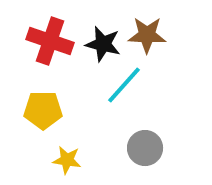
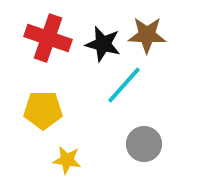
red cross: moved 2 px left, 3 px up
gray circle: moved 1 px left, 4 px up
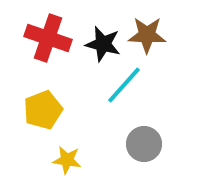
yellow pentagon: rotated 21 degrees counterclockwise
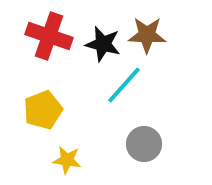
red cross: moved 1 px right, 2 px up
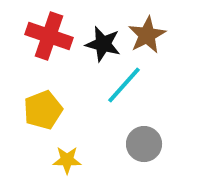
brown star: rotated 30 degrees counterclockwise
yellow star: rotated 8 degrees counterclockwise
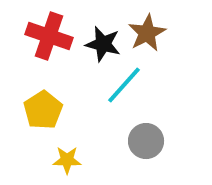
brown star: moved 2 px up
yellow pentagon: rotated 12 degrees counterclockwise
gray circle: moved 2 px right, 3 px up
